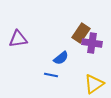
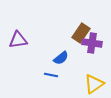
purple triangle: moved 1 px down
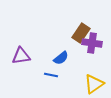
purple triangle: moved 3 px right, 16 px down
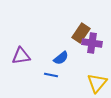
yellow triangle: moved 3 px right, 1 px up; rotated 15 degrees counterclockwise
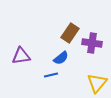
brown rectangle: moved 11 px left
blue line: rotated 24 degrees counterclockwise
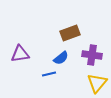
brown rectangle: rotated 36 degrees clockwise
purple cross: moved 12 px down
purple triangle: moved 1 px left, 2 px up
blue line: moved 2 px left, 1 px up
